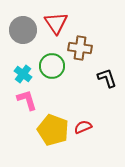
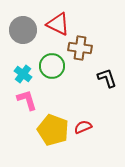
red triangle: moved 2 px right, 1 px down; rotated 30 degrees counterclockwise
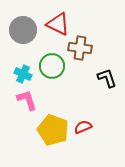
cyan cross: rotated 12 degrees counterclockwise
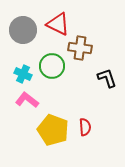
pink L-shape: rotated 35 degrees counterclockwise
red semicircle: moved 2 px right; rotated 108 degrees clockwise
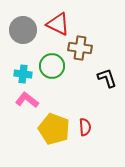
cyan cross: rotated 18 degrees counterclockwise
yellow pentagon: moved 1 px right, 1 px up
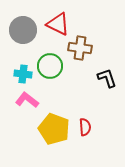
green circle: moved 2 px left
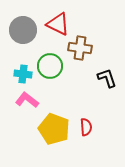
red semicircle: moved 1 px right
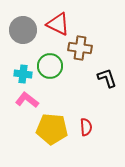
yellow pentagon: moved 2 px left; rotated 16 degrees counterclockwise
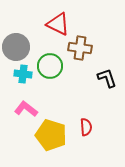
gray circle: moved 7 px left, 17 px down
pink L-shape: moved 1 px left, 9 px down
yellow pentagon: moved 1 px left, 6 px down; rotated 12 degrees clockwise
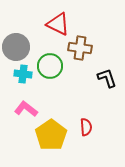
yellow pentagon: rotated 20 degrees clockwise
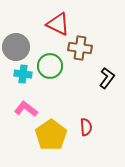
black L-shape: rotated 55 degrees clockwise
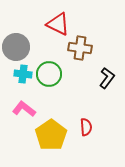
green circle: moved 1 px left, 8 px down
pink L-shape: moved 2 px left
